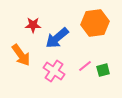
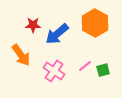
orange hexagon: rotated 24 degrees counterclockwise
blue arrow: moved 4 px up
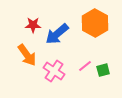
orange arrow: moved 6 px right
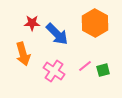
red star: moved 1 px left, 2 px up
blue arrow: rotated 95 degrees counterclockwise
orange arrow: moved 4 px left, 1 px up; rotated 20 degrees clockwise
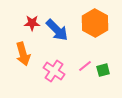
blue arrow: moved 4 px up
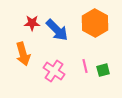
pink line: rotated 64 degrees counterclockwise
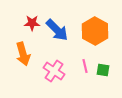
orange hexagon: moved 8 px down
green square: rotated 24 degrees clockwise
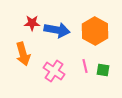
blue arrow: rotated 35 degrees counterclockwise
